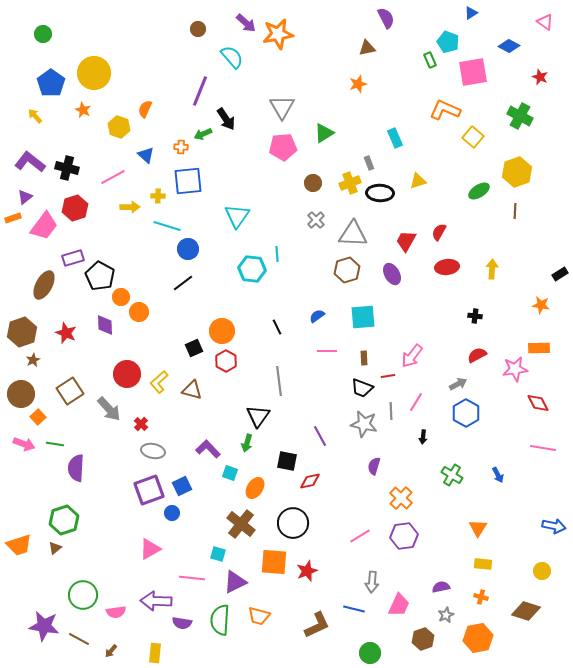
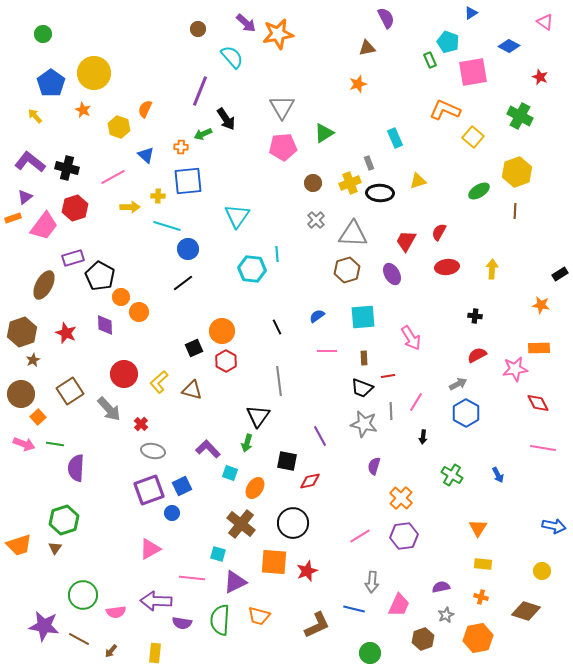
pink arrow at (412, 356): moved 1 px left, 18 px up; rotated 70 degrees counterclockwise
red circle at (127, 374): moved 3 px left
brown triangle at (55, 548): rotated 16 degrees counterclockwise
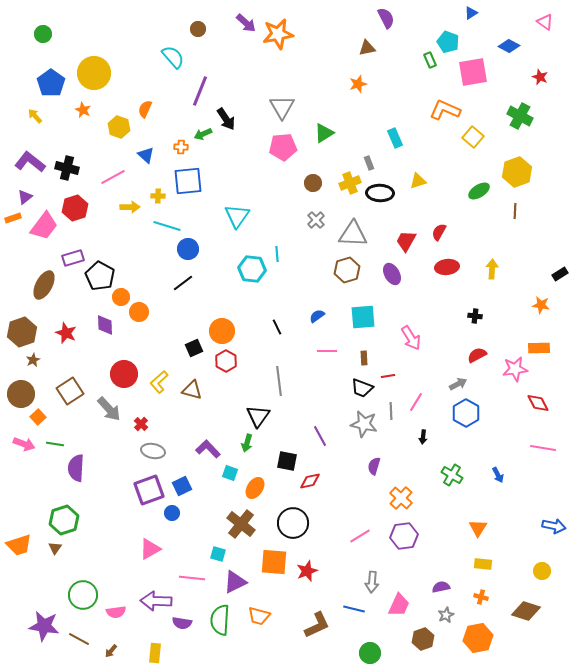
cyan semicircle at (232, 57): moved 59 px left
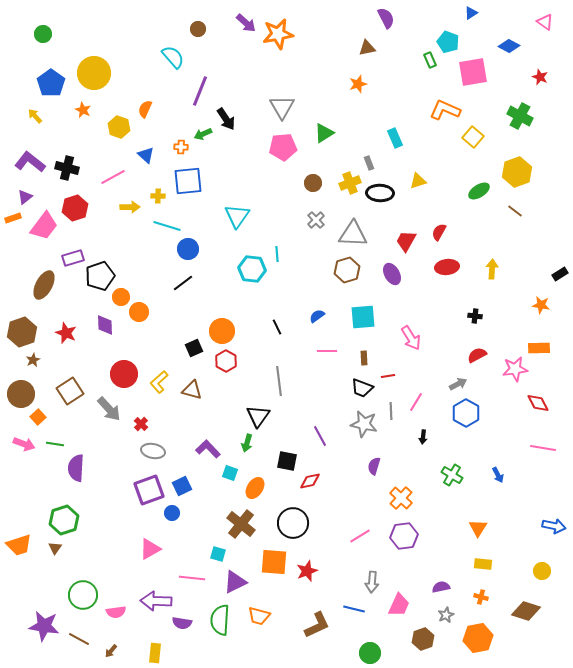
brown line at (515, 211): rotated 56 degrees counterclockwise
black pentagon at (100, 276): rotated 24 degrees clockwise
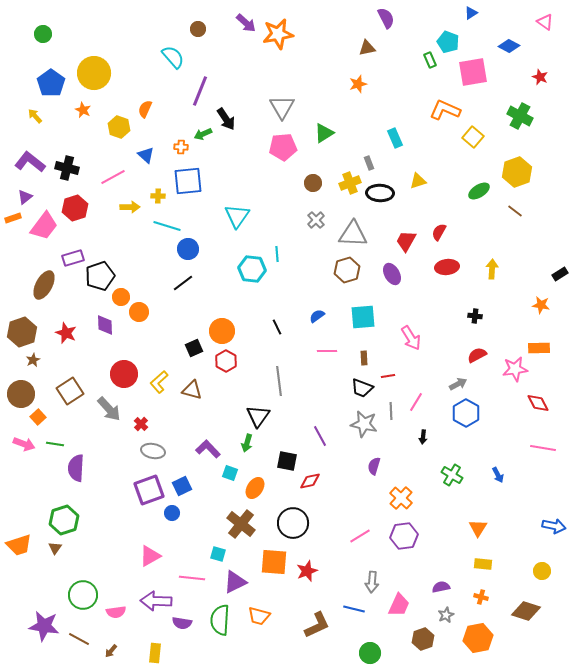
pink triangle at (150, 549): moved 7 px down
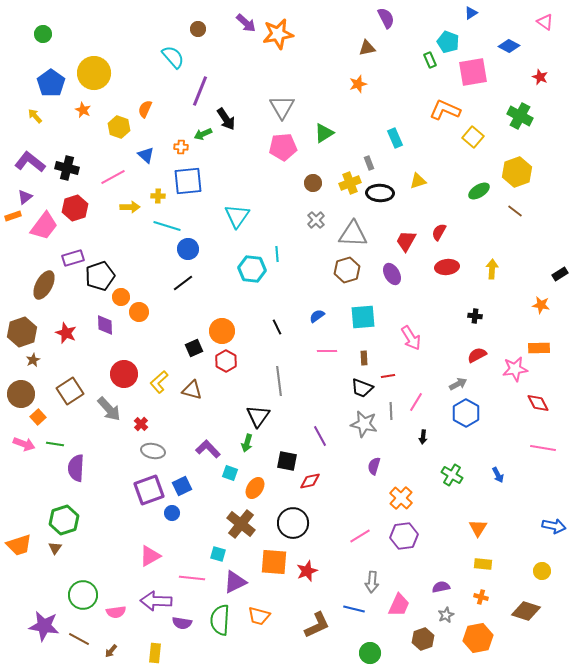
orange rectangle at (13, 218): moved 2 px up
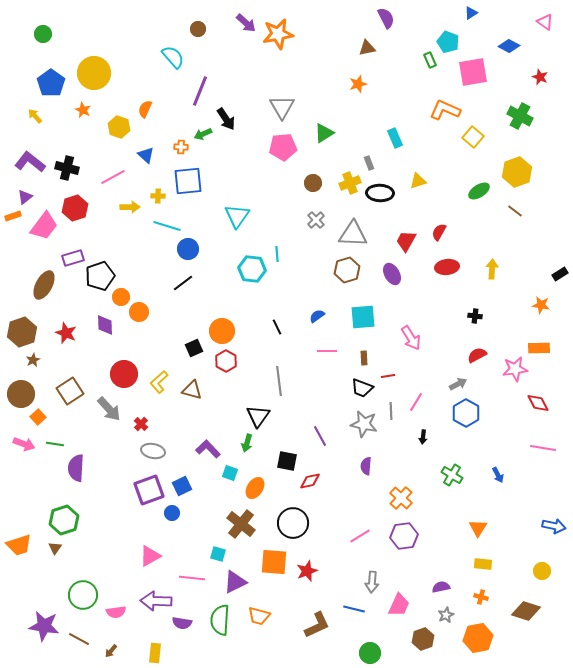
purple semicircle at (374, 466): moved 8 px left; rotated 12 degrees counterclockwise
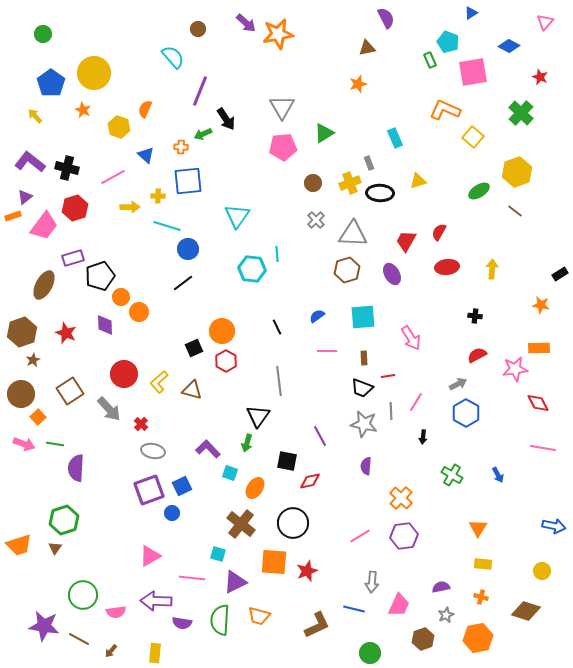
pink triangle at (545, 22): rotated 36 degrees clockwise
green cross at (520, 116): moved 1 px right, 3 px up; rotated 15 degrees clockwise
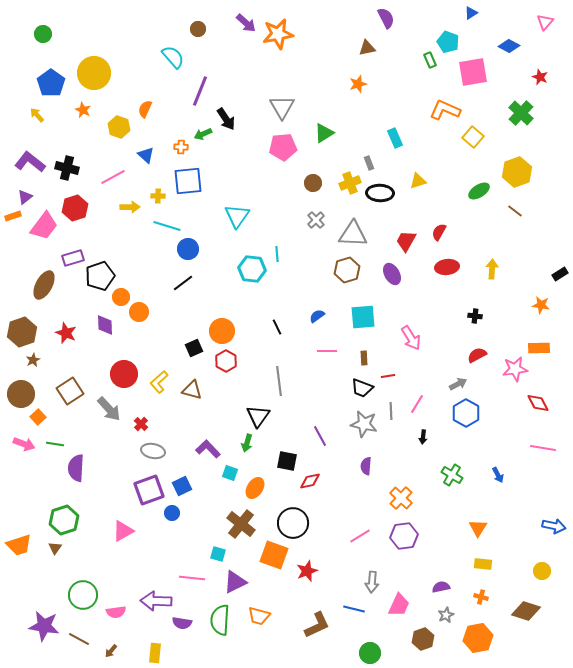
yellow arrow at (35, 116): moved 2 px right, 1 px up
pink line at (416, 402): moved 1 px right, 2 px down
pink triangle at (150, 556): moved 27 px left, 25 px up
orange square at (274, 562): moved 7 px up; rotated 16 degrees clockwise
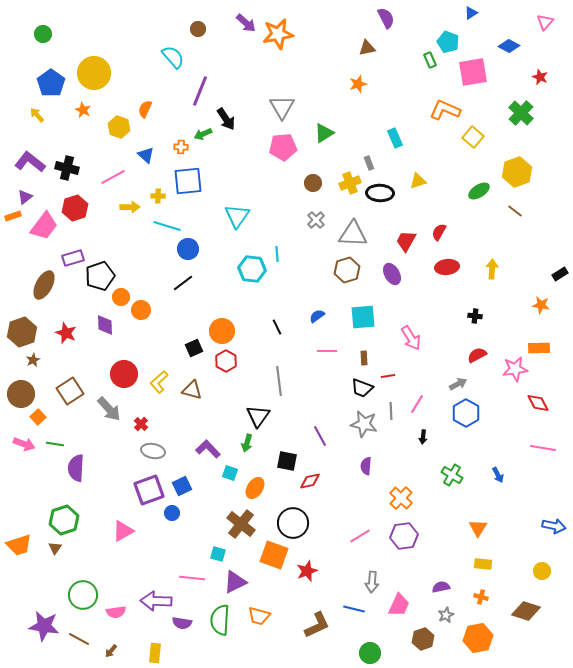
orange circle at (139, 312): moved 2 px right, 2 px up
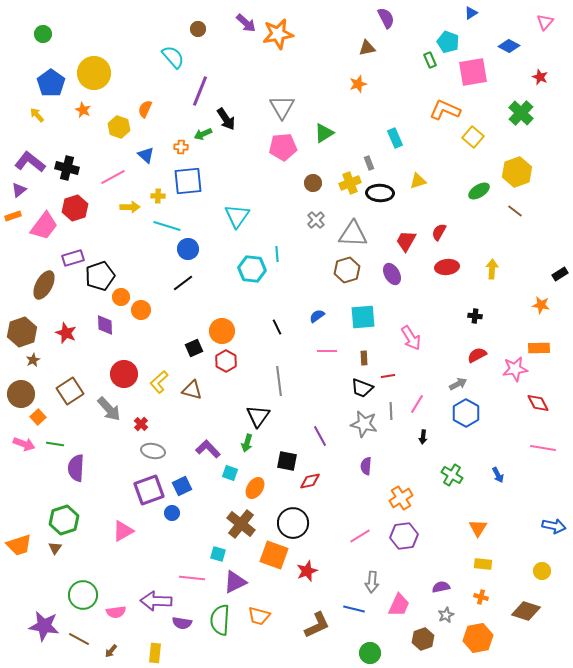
purple triangle at (25, 197): moved 6 px left, 7 px up
orange cross at (401, 498): rotated 15 degrees clockwise
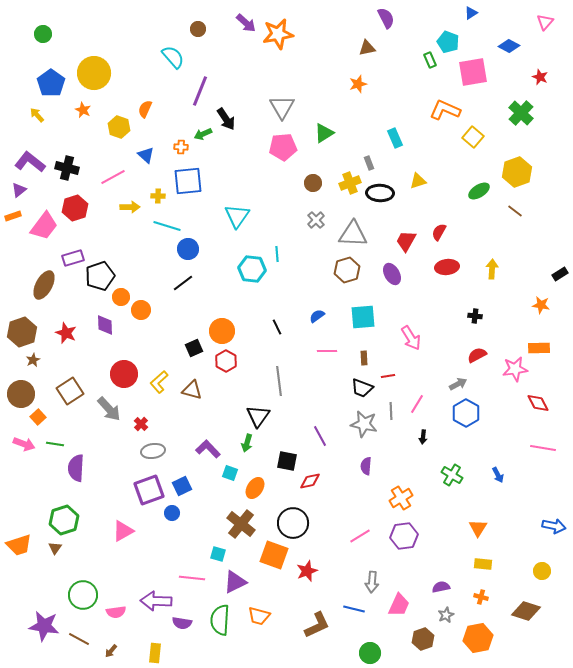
gray ellipse at (153, 451): rotated 20 degrees counterclockwise
